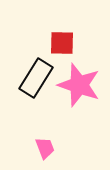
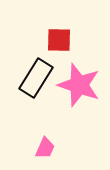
red square: moved 3 px left, 3 px up
pink trapezoid: rotated 45 degrees clockwise
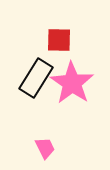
pink star: moved 7 px left, 2 px up; rotated 15 degrees clockwise
pink trapezoid: rotated 50 degrees counterclockwise
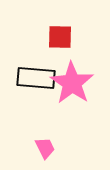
red square: moved 1 px right, 3 px up
black rectangle: rotated 63 degrees clockwise
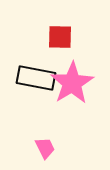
black rectangle: rotated 6 degrees clockwise
pink star: rotated 6 degrees clockwise
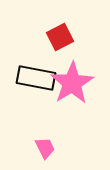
red square: rotated 28 degrees counterclockwise
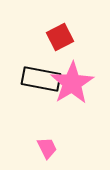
black rectangle: moved 5 px right, 1 px down
pink trapezoid: moved 2 px right
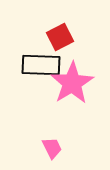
black rectangle: moved 14 px up; rotated 9 degrees counterclockwise
pink trapezoid: moved 5 px right
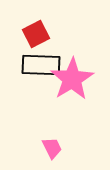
red square: moved 24 px left, 3 px up
pink star: moved 4 px up
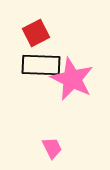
red square: moved 1 px up
pink star: rotated 15 degrees counterclockwise
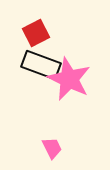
black rectangle: rotated 18 degrees clockwise
pink star: moved 3 px left
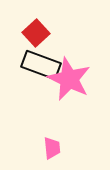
red square: rotated 16 degrees counterclockwise
pink trapezoid: rotated 20 degrees clockwise
